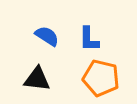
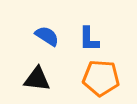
orange pentagon: rotated 9 degrees counterclockwise
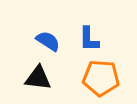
blue semicircle: moved 1 px right, 5 px down
black triangle: moved 1 px right, 1 px up
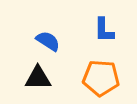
blue L-shape: moved 15 px right, 9 px up
black triangle: rotated 8 degrees counterclockwise
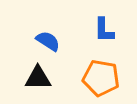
orange pentagon: rotated 6 degrees clockwise
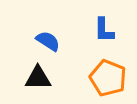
orange pentagon: moved 7 px right; rotated 12 degrees clockwise
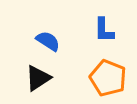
black triangle: rotated 32 degrees counterclockwise
